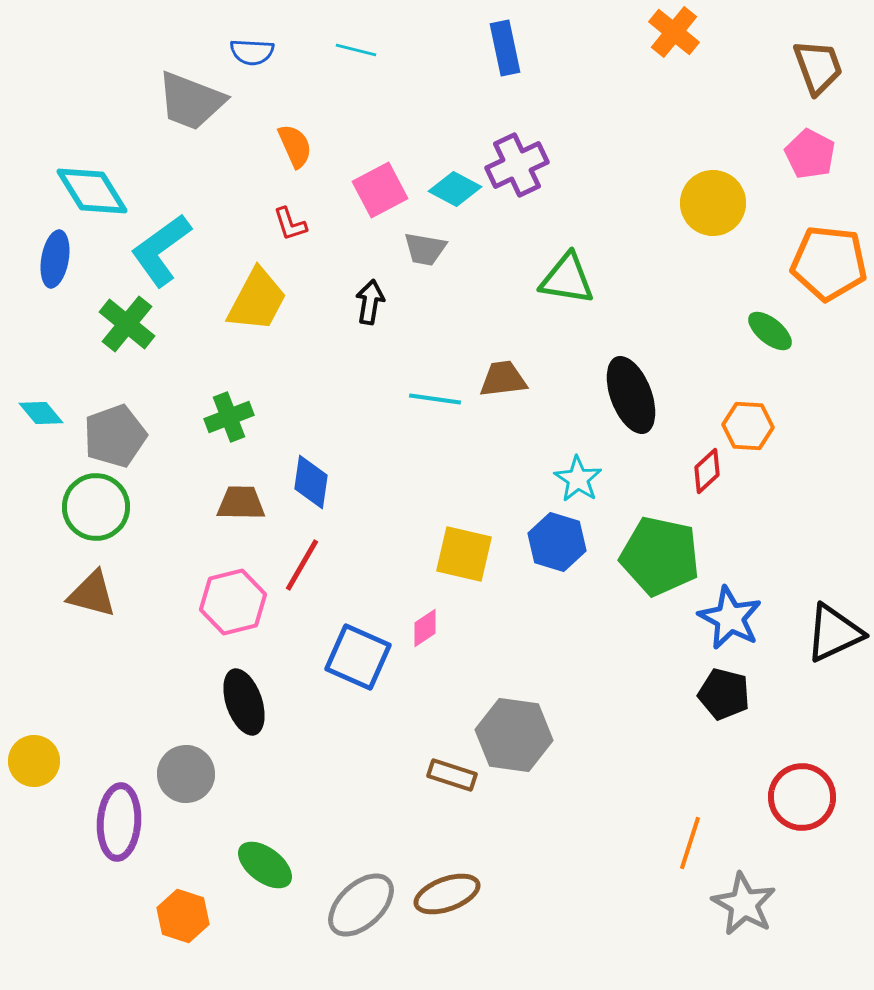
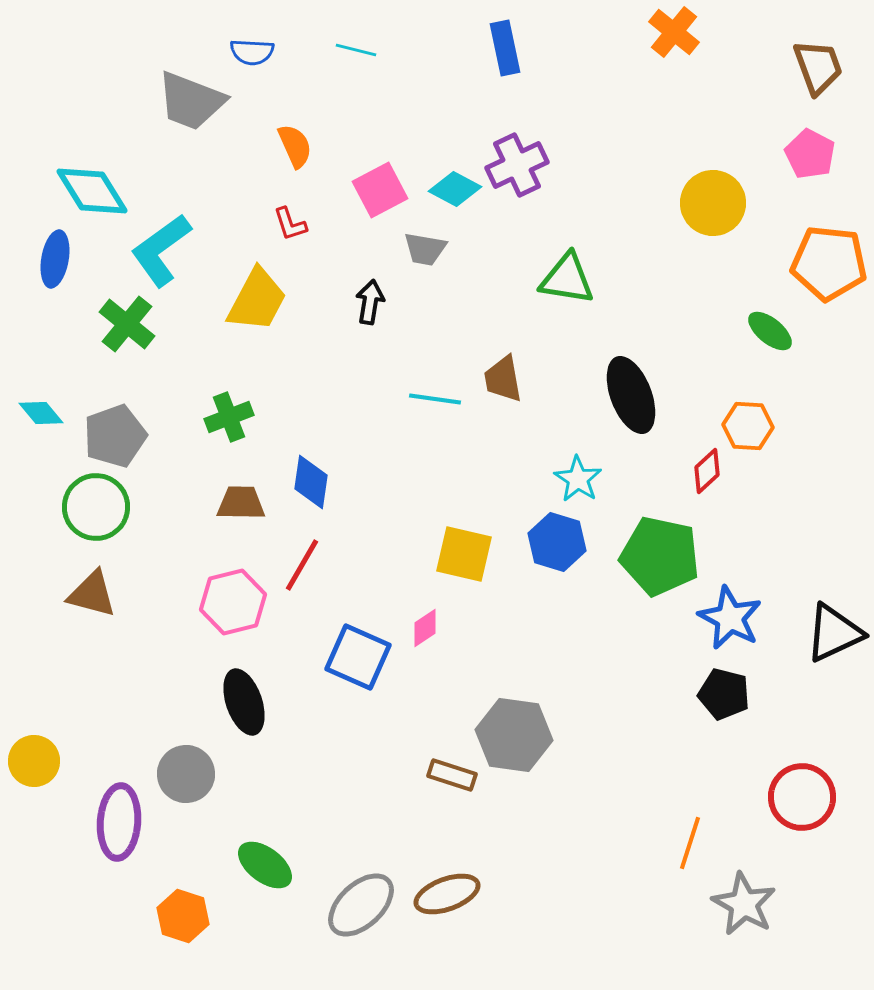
brown trapezoid at (503, 379): rotated 93 degrees counterclockwise
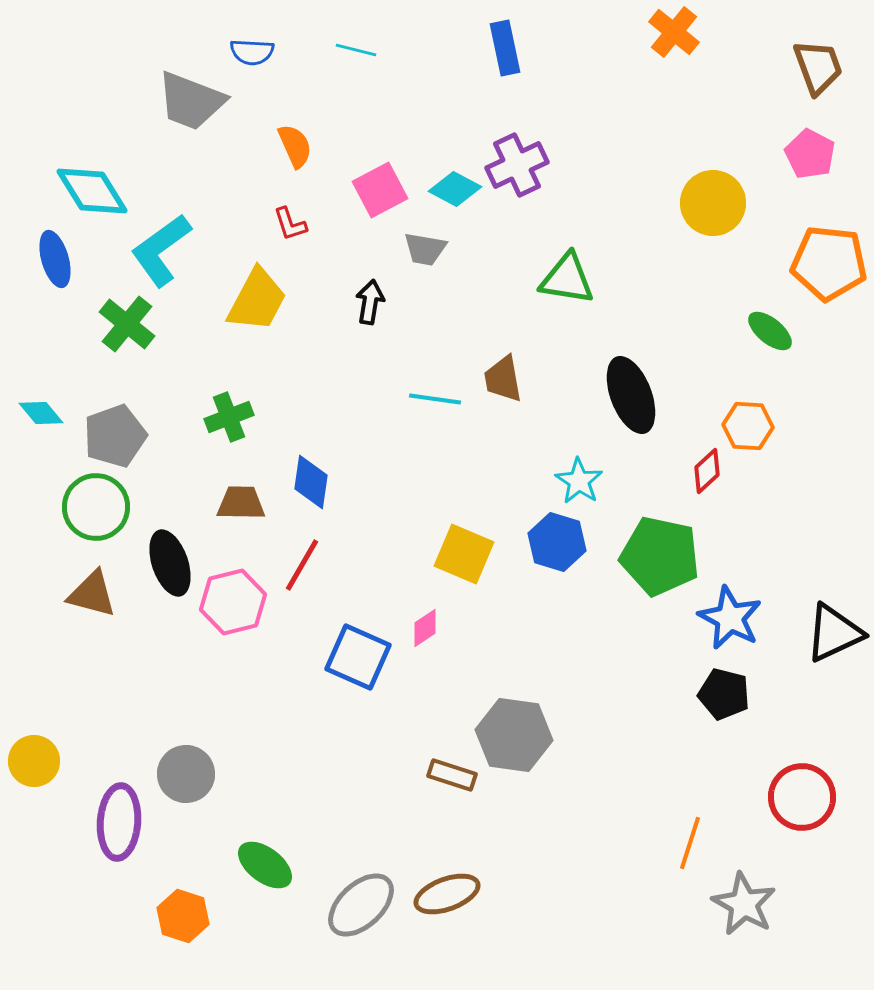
blue ellipse at (55, 259): rotated 26 degrees counterclockwise
cyan star at (578, 479): moved 1 px right, 2 px down
yellow square at (464, 554): rotated 10 degrees clockwise
black ellipse at (244, 702): moved 74 px left, 139 px up
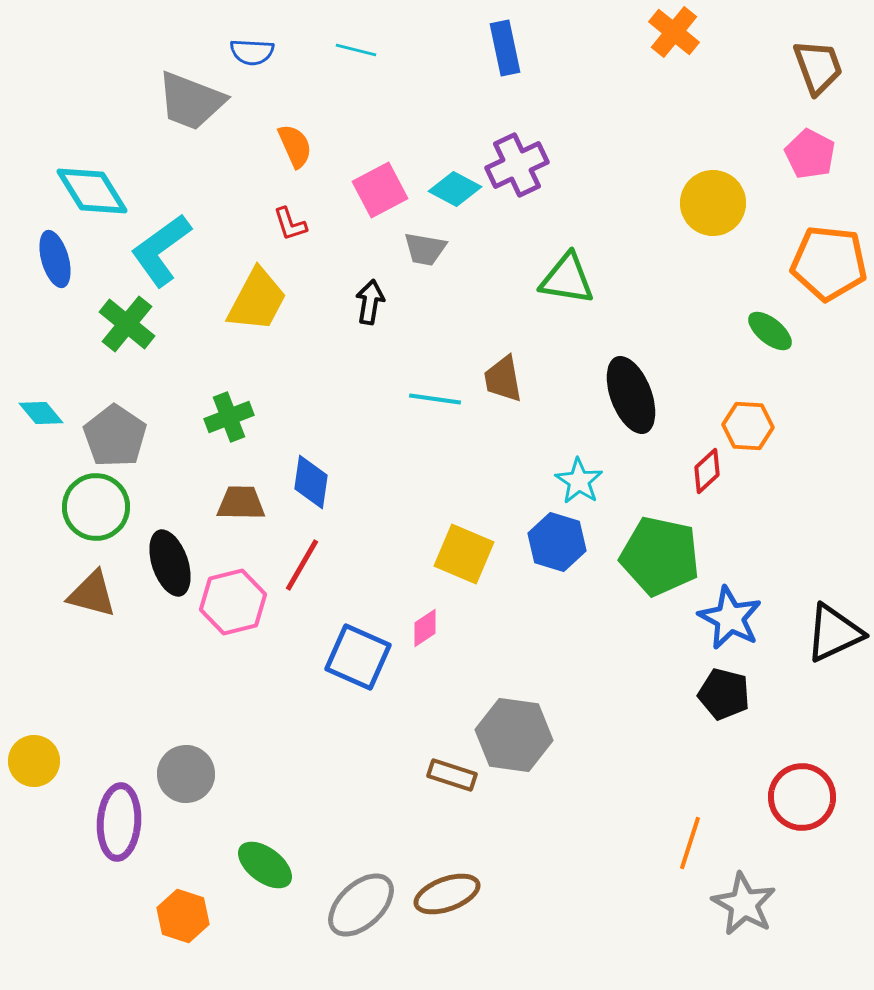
gray pentagon at (115, 436): rotated 18 degrees counterclockwise
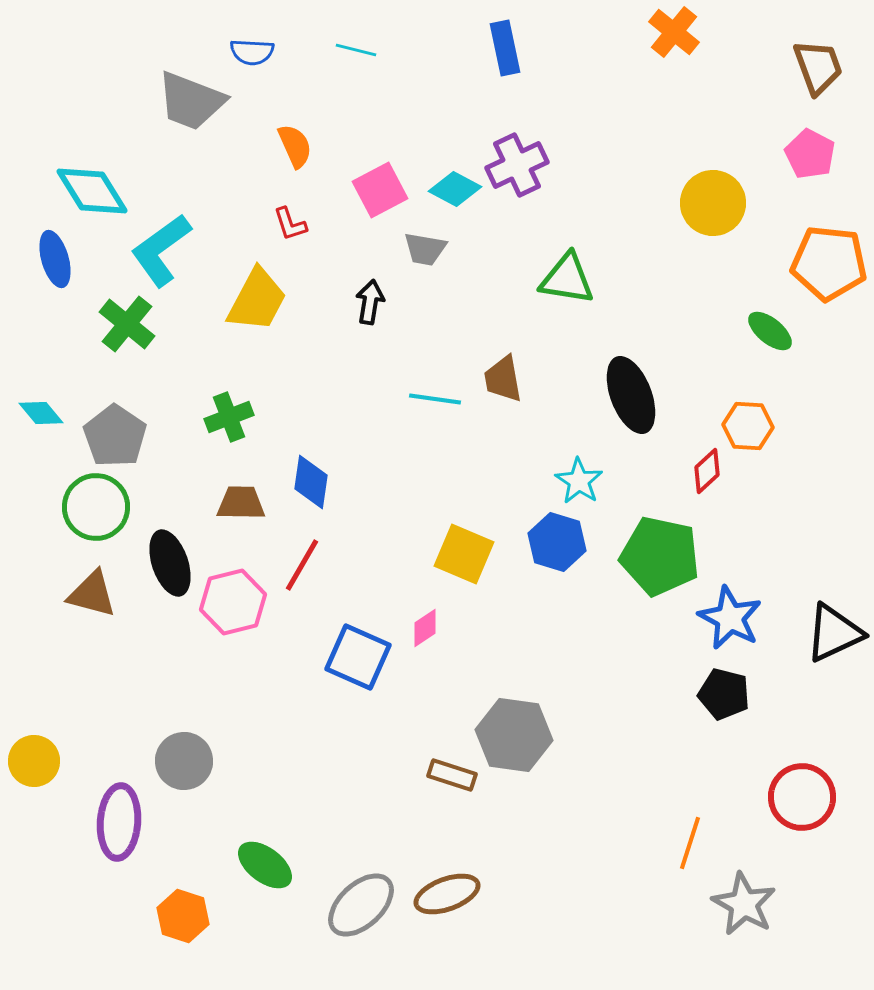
gray circle at (186, 774): moved 2 px left, 13 px up
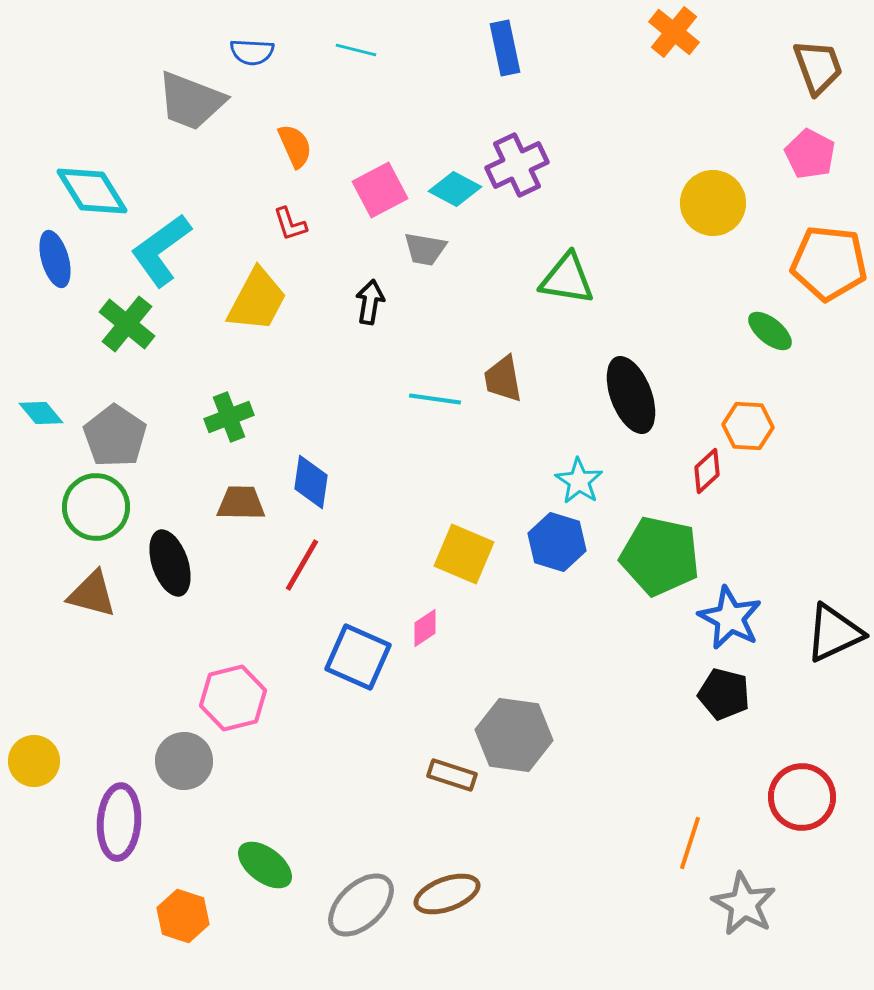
pink hexagon at (233, 602): moved 96 px down
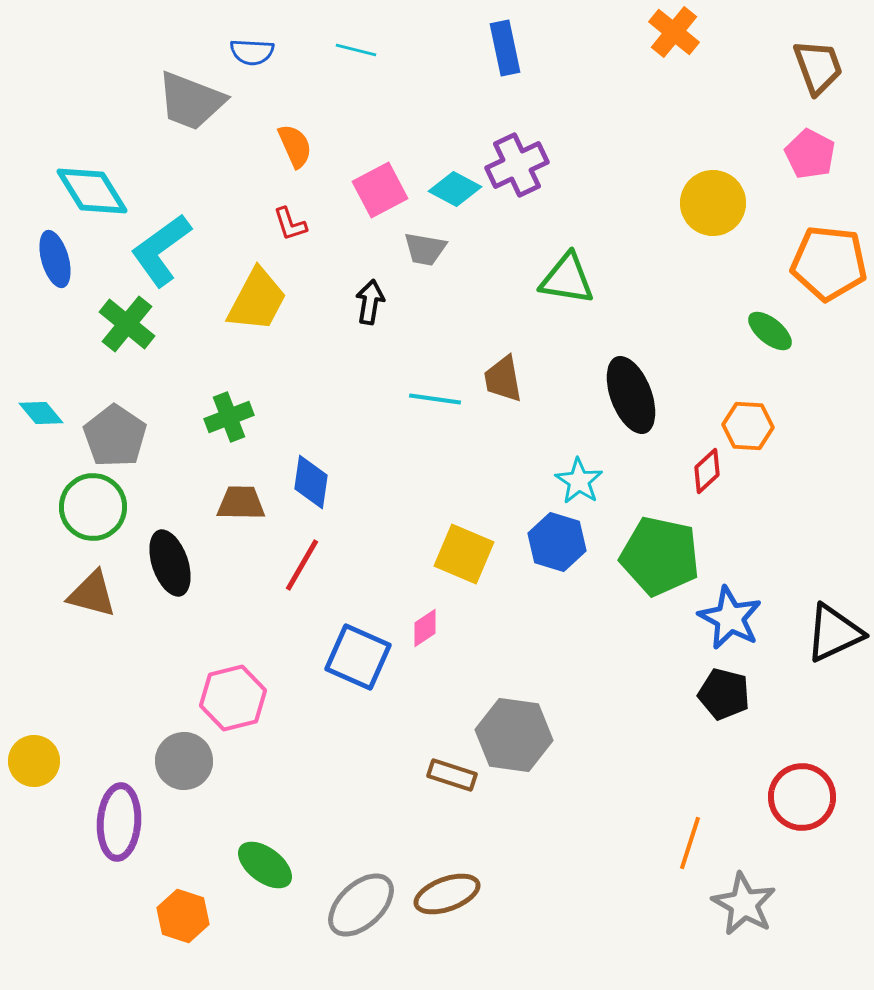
green circle at (96, 507): moved 3 px left
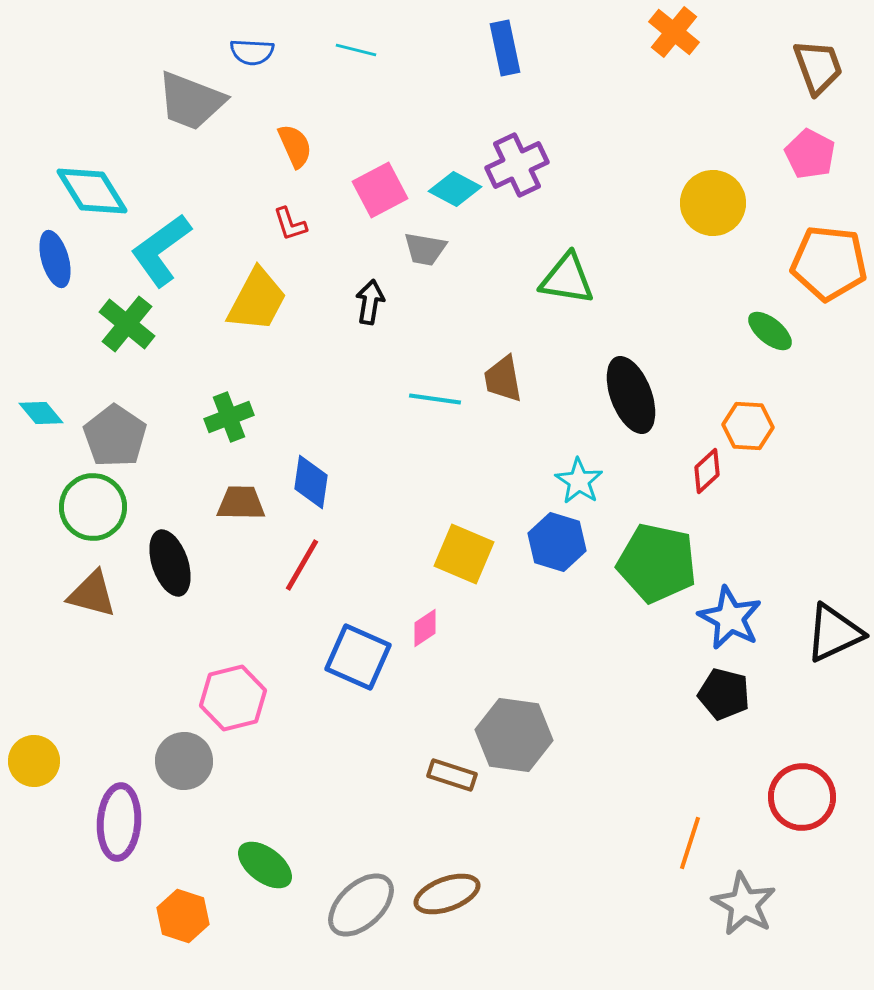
green pentagon at (660, 556): moved 3 px left, 7 px down
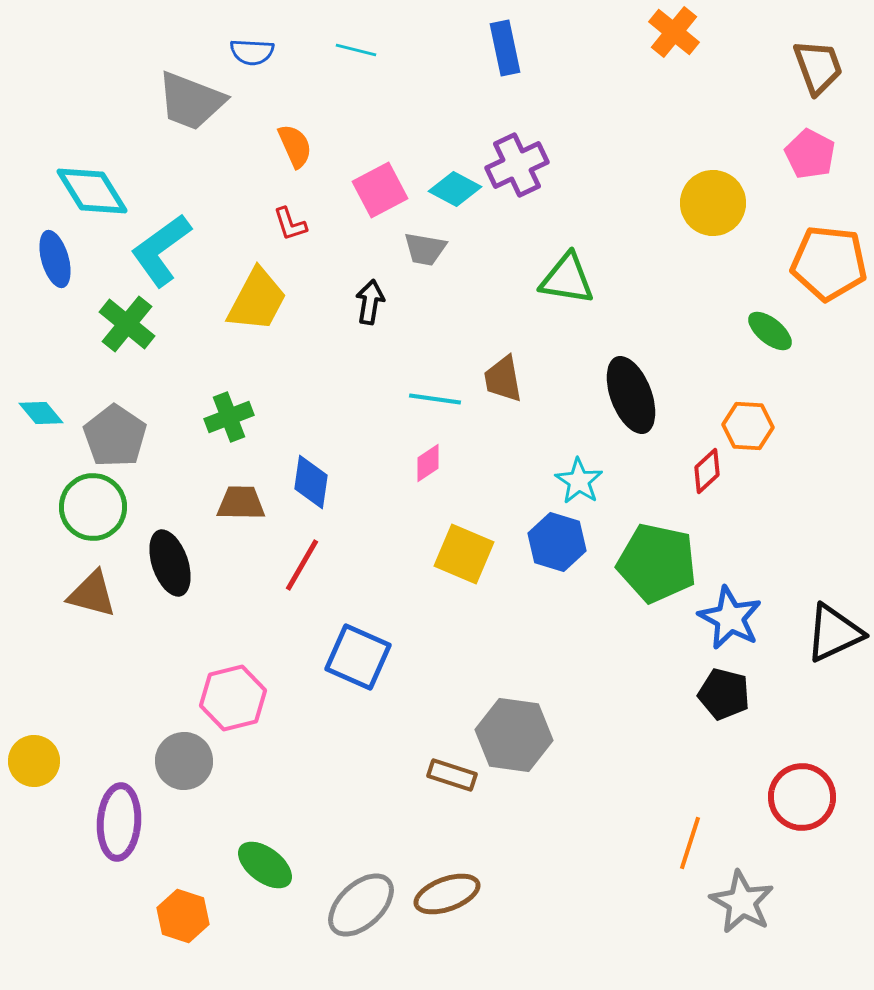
pink diamond at (425, 628): moved 3 px right, 165 px up
gray star at (744, 904): moved 2 px left, 2 px up
